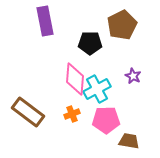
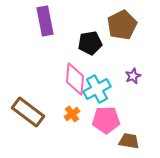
black pentagon: rotated 10 degrees counterclockwise
purple star: rotated 21 degrees clockwise
orange cross: rotated 14 degrees counterclockwise
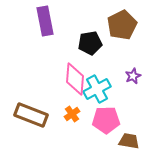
brown rectangle: moved 3 px right, 3 px down; rotated 16 degrees counterclockwise
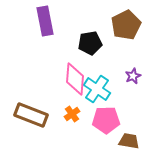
brown pentagon: moved 4 px right
cyan cross: rotated 28 degrees counterclockwise
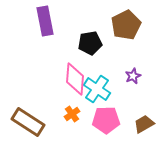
brown rectangle: moved 3 px left, 7 px down; rotated 12 degrees clockwise
brown trapezoid: moved 15 px right, 17 px up; rotated 40 degrees counterclockwise
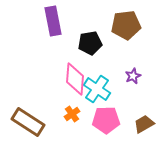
purple rectangle: moved 8 px right
brown pentagon: rotated 20 degrees clockwise
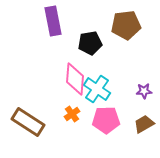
purple star: moved 11 px right, 15 px down; rotated 21 degrees clockwise
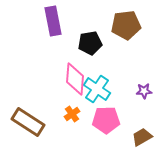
brown trapezoid: moved 2 px left, 13 px down
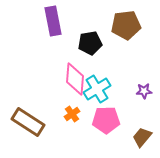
cyan cross: rotated 24 degrees clockwise
brown trapezoid: rotated 20 degrees counterclockwise
